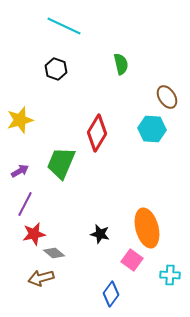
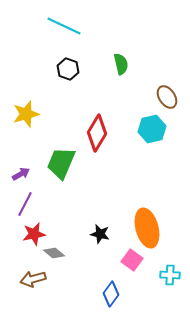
black hexagon: moved 12 px right
yellow star: moved 6 px right, 6 px up
cyan hexagon: rotated 16 degrees counterclockwise
purple arrow: moved 1 px right, 3 px down
brown arrow: moved 8 px left, 1 px down
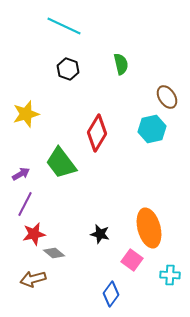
green trapezoid: rotated 60 degrees counterclockwise
orange ellipse: moved 2 px right
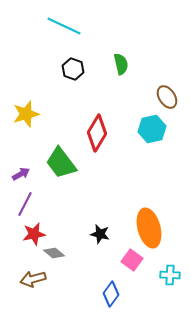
black hexagon: moved 5 px right
